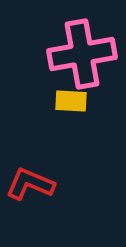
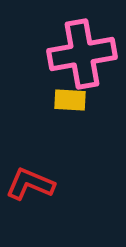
yellow rectangle: moved 1 px left, 1 px up
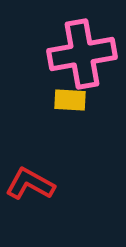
red L-shape: rotated 6 degrees clockwise
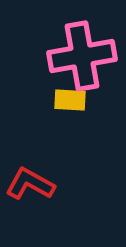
pink cross: moved 2 px down
